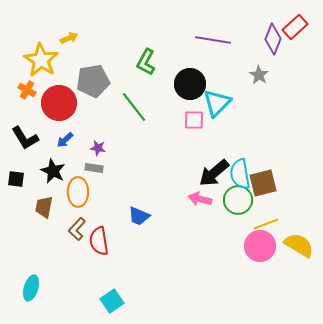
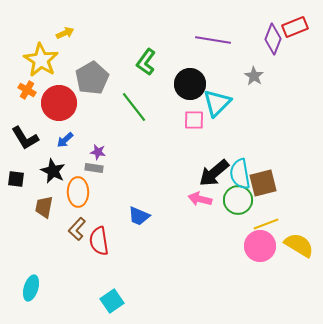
red rectangle: rotated 20 degrees clockwise
yellow arrow: moved 4 px left, 5 px up
green L-shape: rotated 8 degrees clockwise
gray star: moved 5 px left, 1 px down
gray pentagon: moved 1 px left, 3 px up; rotated 20 degrees counterclockwise
purple star: moved 4 px down
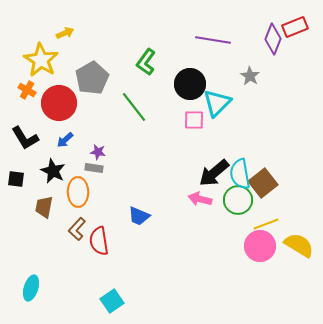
gray star: moved 4 px left
brown square: rotated 24 degrees counterclockwise
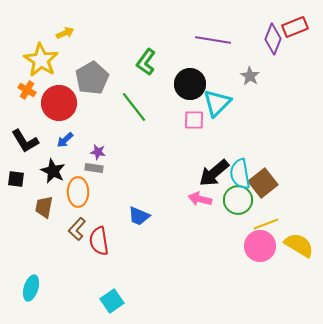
black L-shape: moved 3 px down
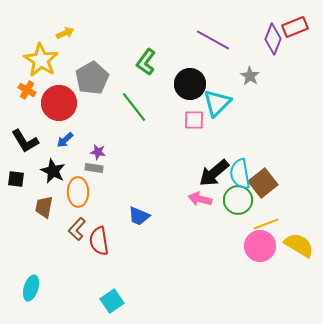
purple line: rotated 20 degrees clockwise
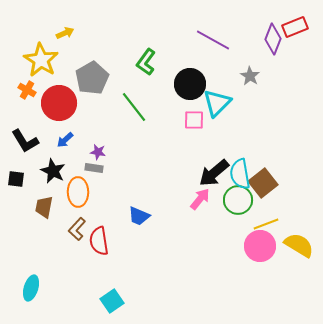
pink arrow: rotated 115 degrees clockwise
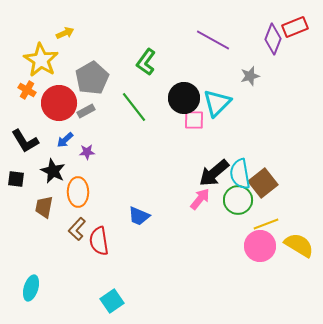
gray star: rotated 24 degrees clockwise
black circle: moved 6 px left, 14 px down
purple star: moved 11 px left; rotated 14 degrees counterclockwise
gray rectangle: moved 8 px left, 57 px up; rotated 36 degrees counterclockwise
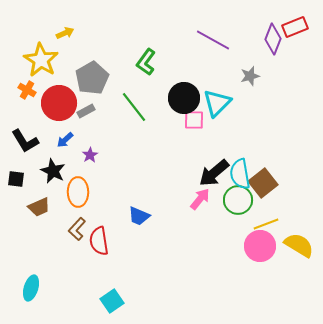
purple star: moved 3 px right, 3 px down; rotated 28 degrees counterclockwise
brown trapezoid: moved 5 px left; rotated 125 degrees counterclockwise
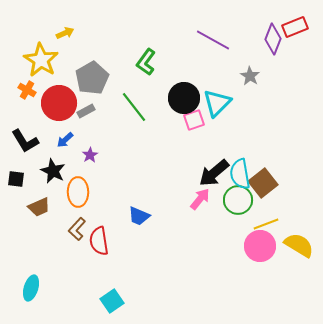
gray star: rotated 24 degrees counterclockwise
pink square: rotated 20 degrees counterclockwise
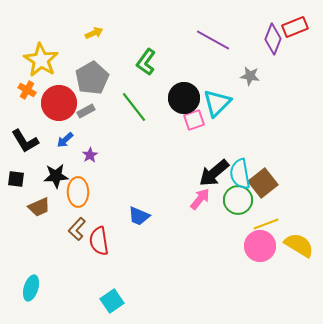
yellow arrow: moved 29 px right
gray star: rotated 24 degrees counterclockwise
black star: moved 3 px right, 5 px down; rotated 30 degrees counterclockwise
